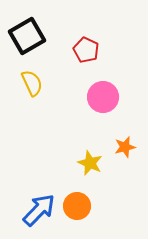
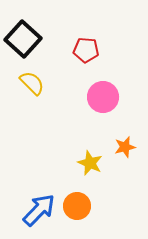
black square: moved 4 px left, 3 px down; rotated 18 degrees counterclockwise
red pentagon: rotated 20 degrees counterclockwise
yellow semicircle: rotated 20 degrees counterclockwise
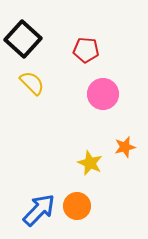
pink circle: moved 3 px up
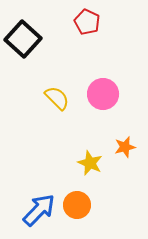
red pentagon: moved 1 px right, 28 px up; rotated 20 degrees clockwise
yellow semicircle: moved 25 px right, 15 px down
orange circle: moved 1 px up
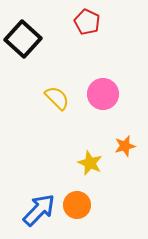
orange star: moved 1 px up
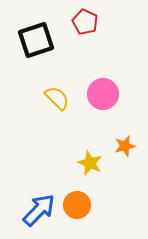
red pentagon: moved 2 px left
black square: moved 13 px right, 1 px down; rotated 30 degrees clockwise
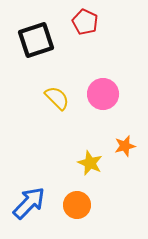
blue arrow: moved 10 px left, 7 px up
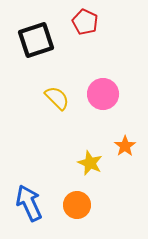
orange star: rotated 20 degrees counterclockwise
blue arrow: rotated 69 degrees counterclockwise
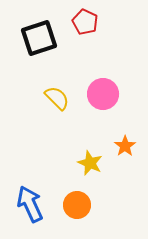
black square: moved 3 px right, 2 px up
blue arrow: moved 1 px right, 1 px down
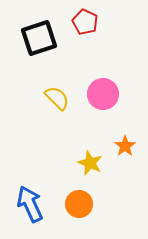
orange circle: moved 2 px right, 1 px up
